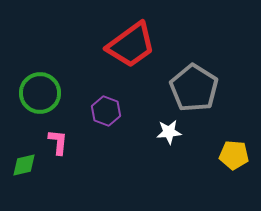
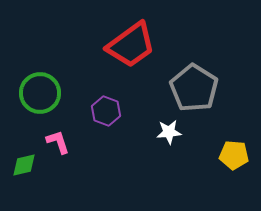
pink L-shape: rotated 24 degrees counterclockwise
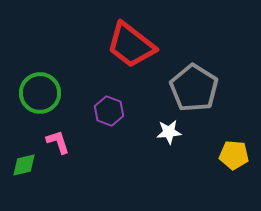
red trapezoid: rotated 74 degrees clockwise
purple hexagon: moved 3 px right
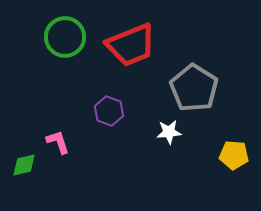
red trapezoid: rotated 60 degrees counterclockwise
green circle: moved 25 px right, 56 px up
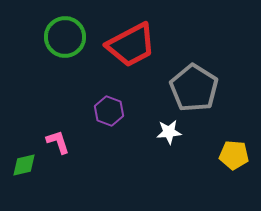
red trapezoid: rotated 6 degrees counterclockwise
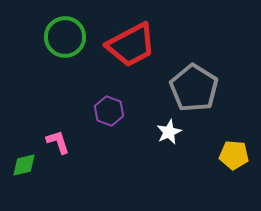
white star: rotated 20 degrees counterclockwise
